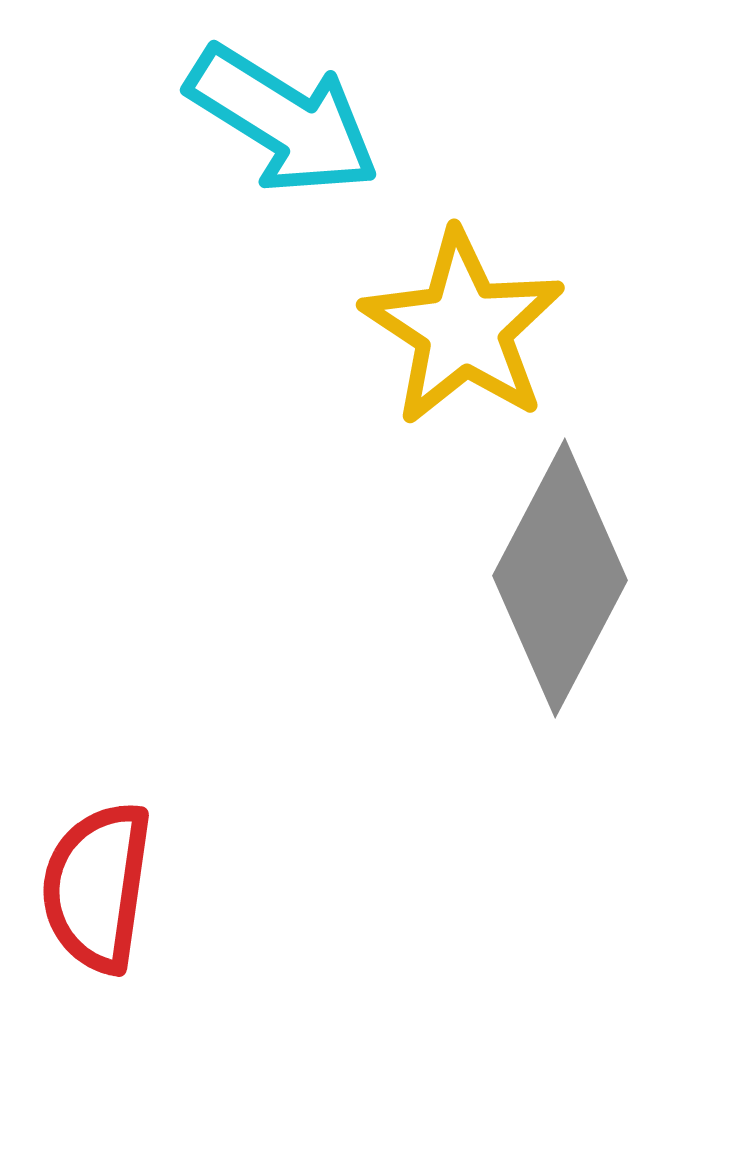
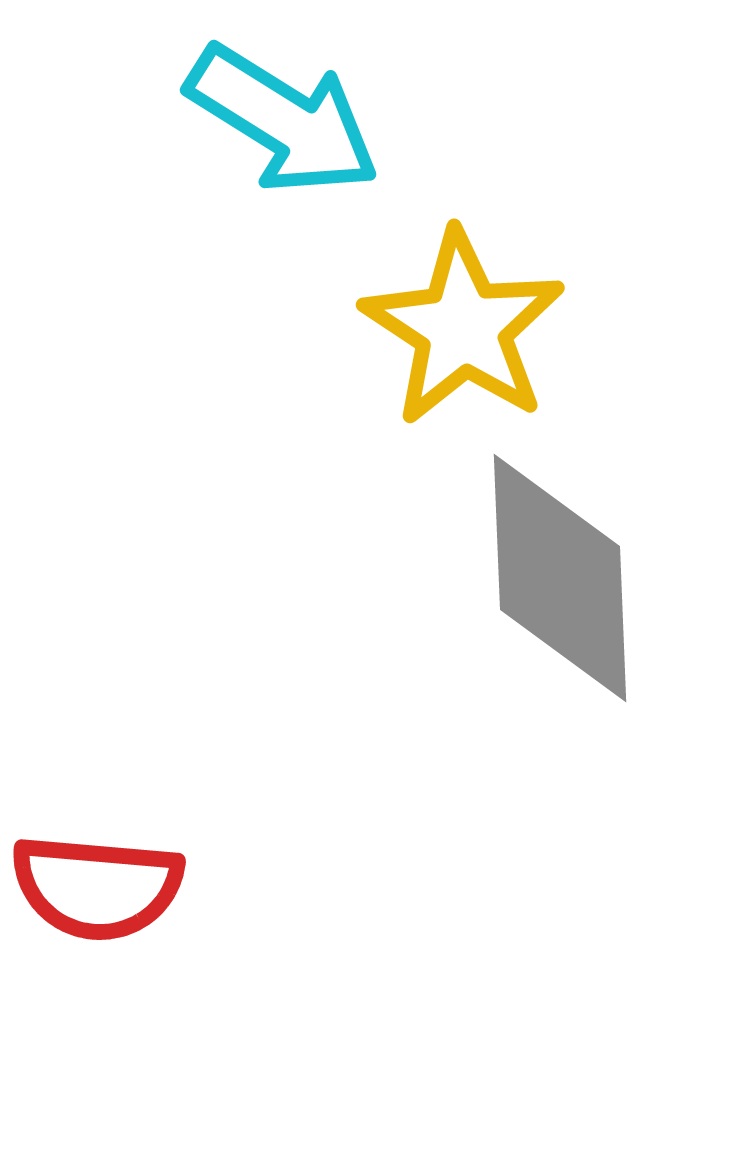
gray diamond: rotated 30 degrees counterclockwise
red semicircle: rotated 93 degrees counterclockwise
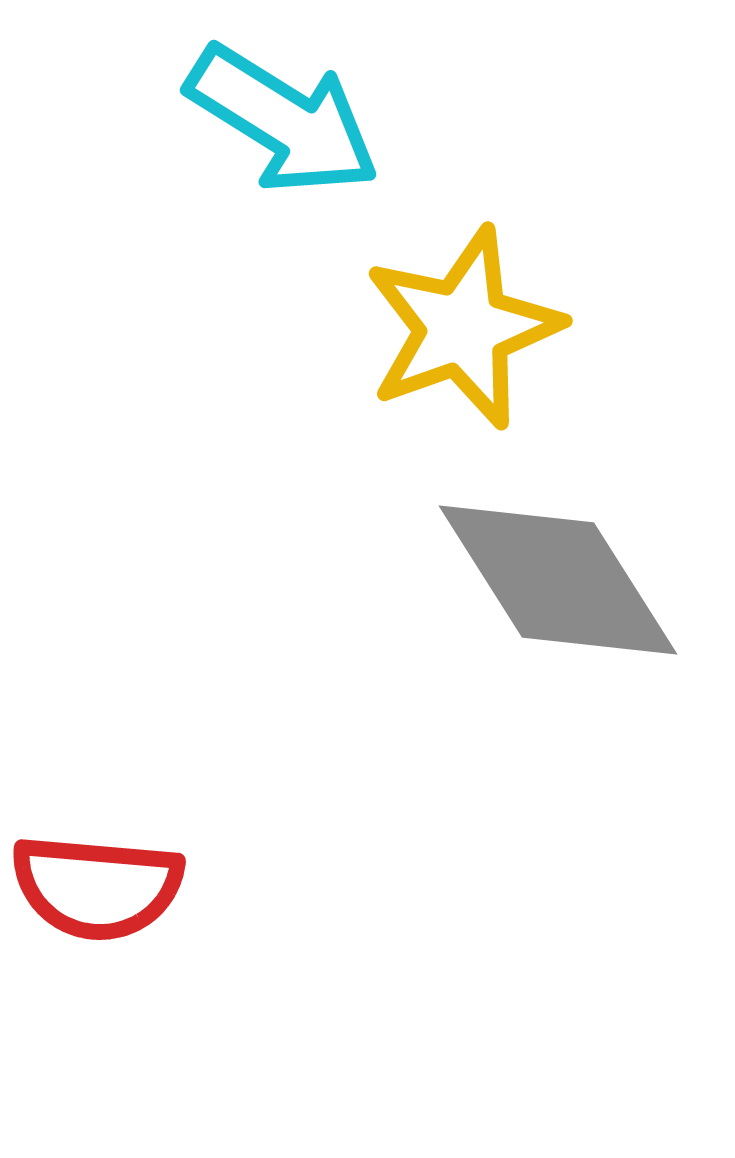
yellow star: rotated 19 degrees clockwise
gray diamond: moved 2 px left, 2 px down; rotated 30 degrees counterclockwise
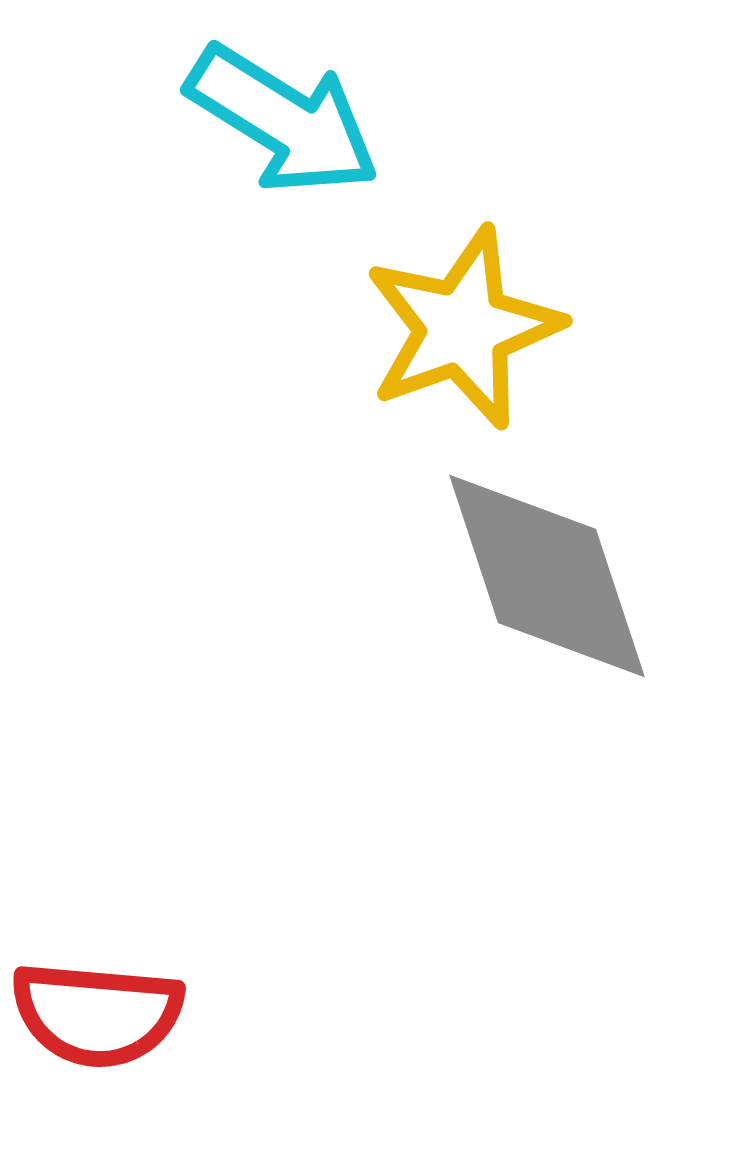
gray diamond: moved 11 px left, 4 px up; rotated 14 degrees clockwise
red semicircle: moved 127 px down
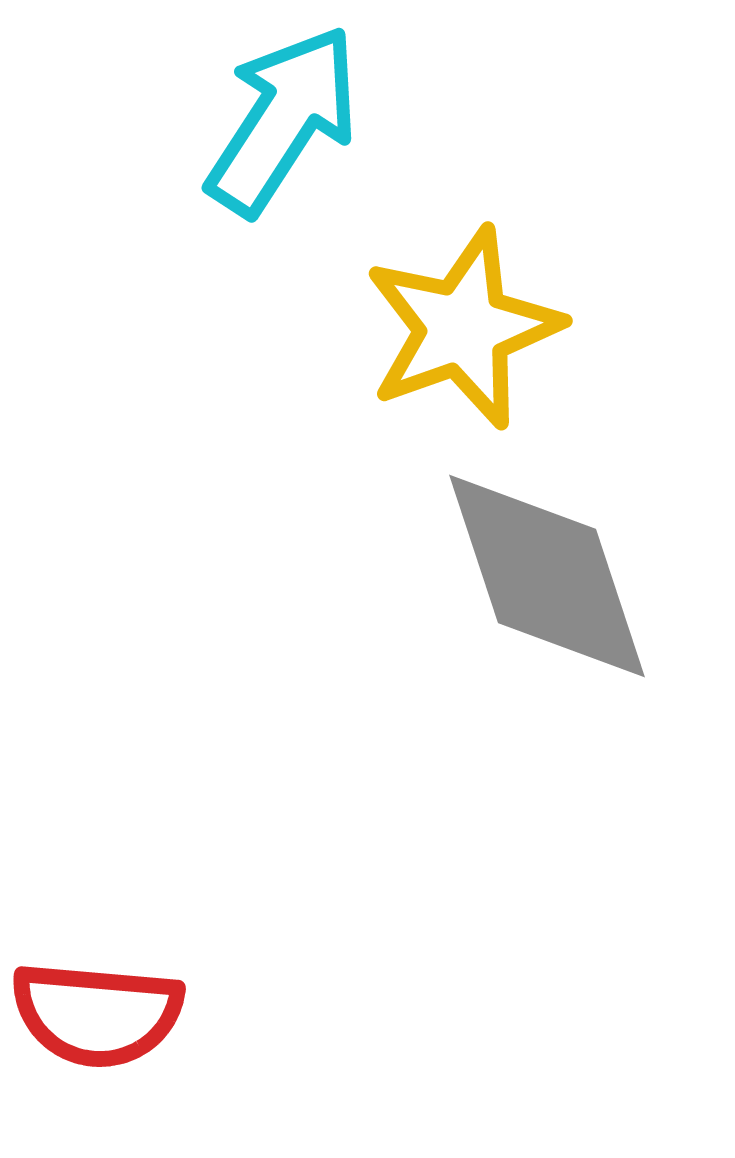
cyan arrow: rotated 89 degrees counterclockwise
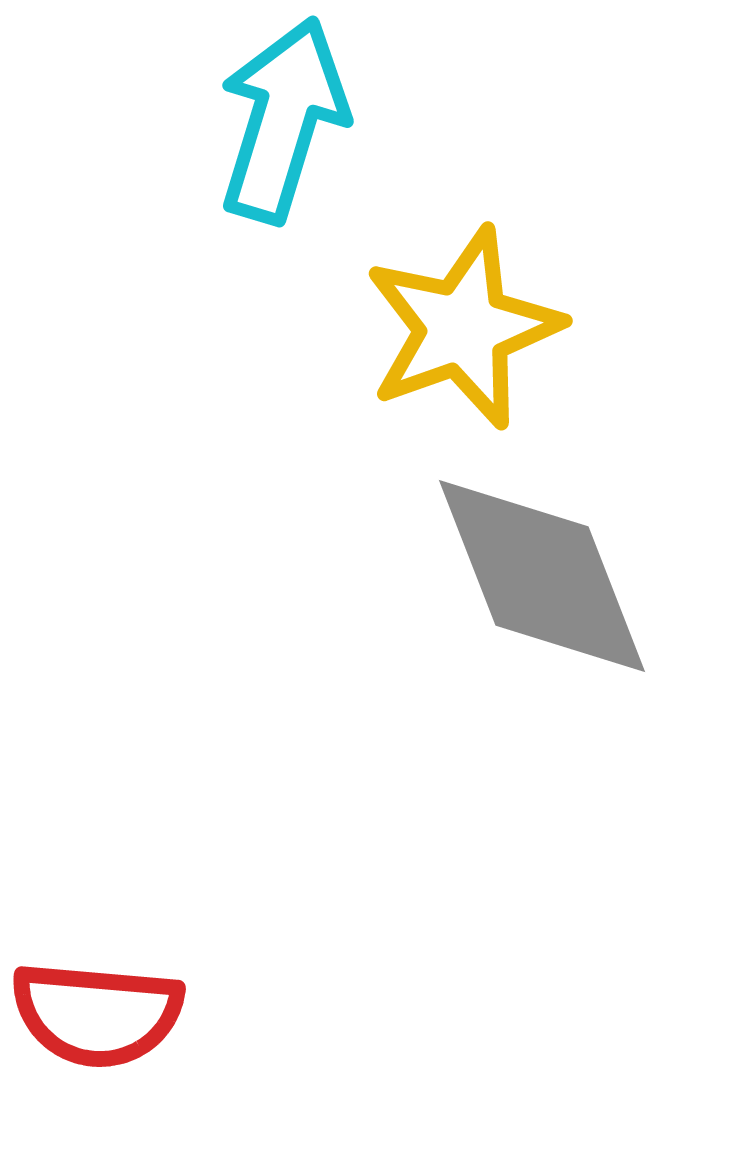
cyan arrow: rotated 16 degrees counterclockwise
gray diamond: moved 5 px left; rotated 3 degrees counterclockwise
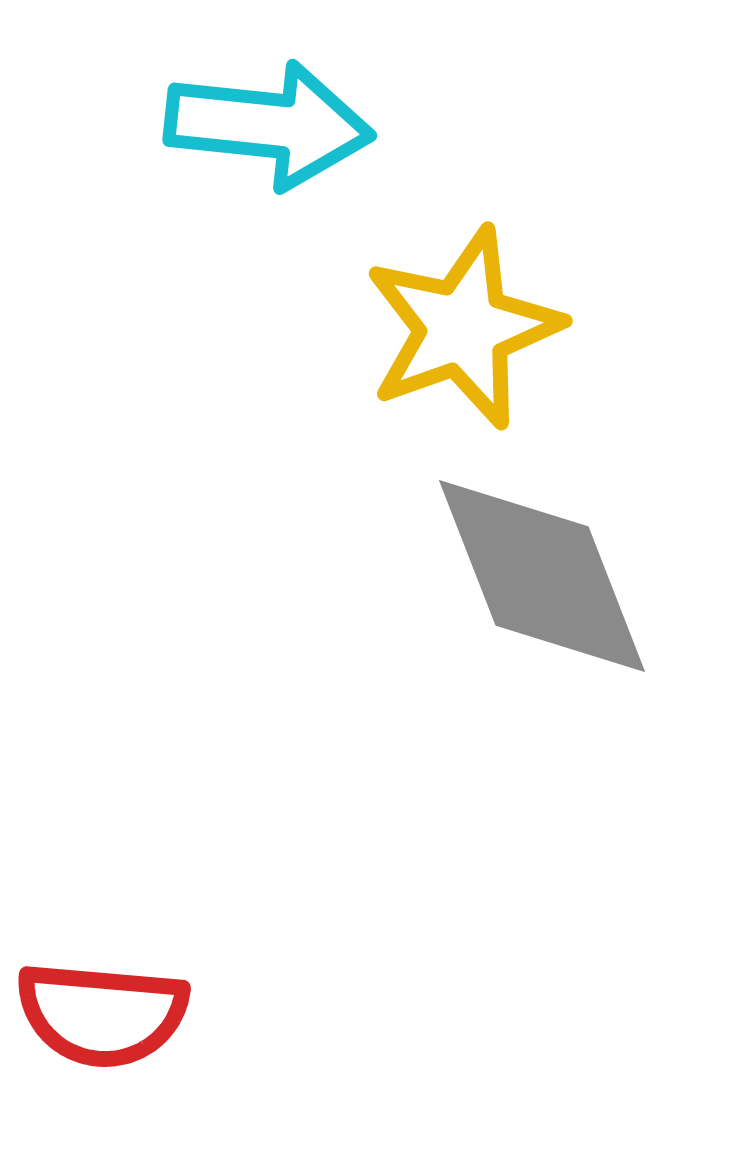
cyan arrow: moved 14 px left, 5 px down; rotated 79 degrees clockwise
red semicircle: moved 5 px right
